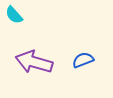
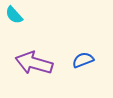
purple arrow: moved 1 px down
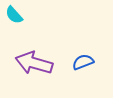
blue semicircle: moved 2 px down
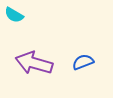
cyan semicircle: rotated 18 degrees counterclockwise
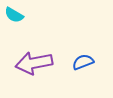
purple arrow: rotated 27 degrees counterclockwise
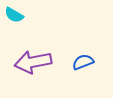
purple arrow: moved 1 px left, 1 px up
